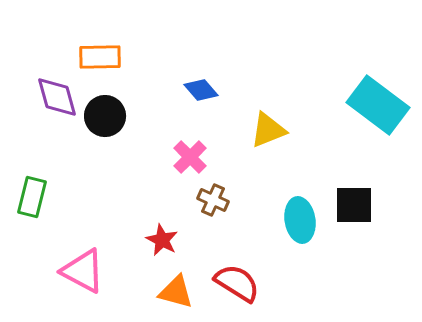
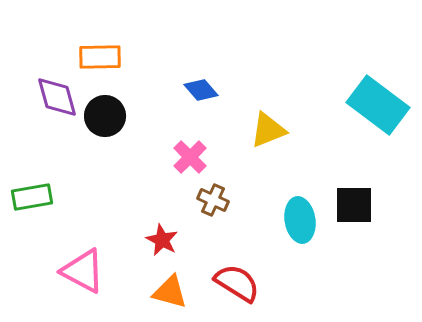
green rectangle: rotated 66 degrees clockwise
orange triangle: moved 6 px left
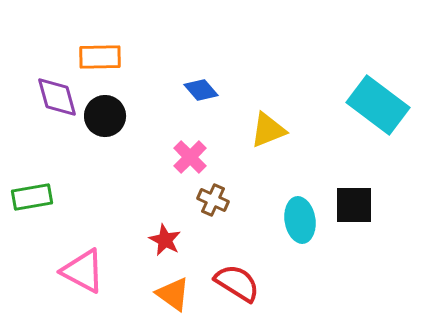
red star: moved 3 px right
orange triangle: moved 3 px right, 2 px down; rotated 21 degrees clockwise
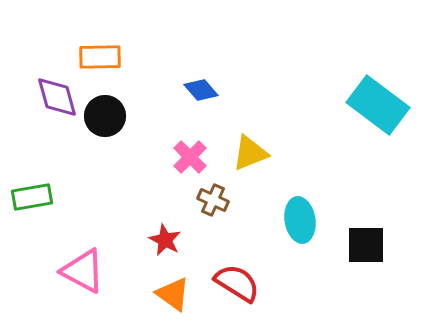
yellow triangle: moved 18 px left, 23 px down
black square: moved 12 px right, 40 px down
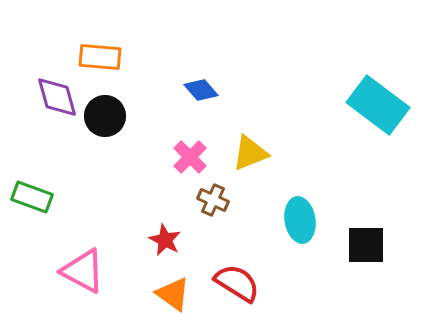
orange rectangle: rotated 6 degrees clockwise
green rectangle: rotated 30 degrees clockwise
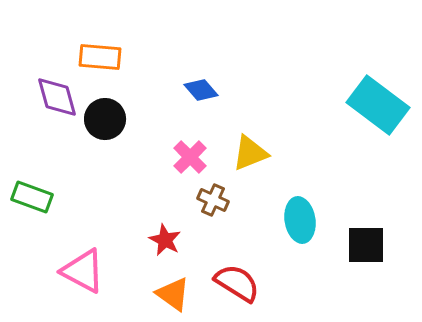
black circle: moved 3 px down
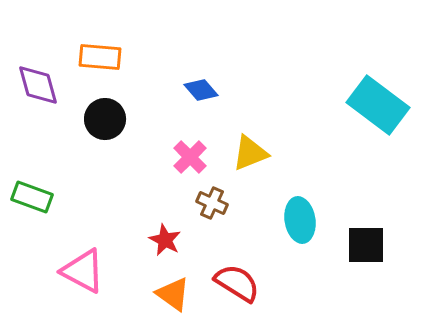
purple diamond: moved 19 px left, 12 px up
brown cross: moved 1 px left, 3 px down
